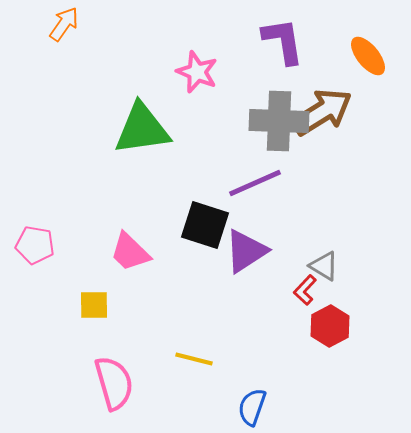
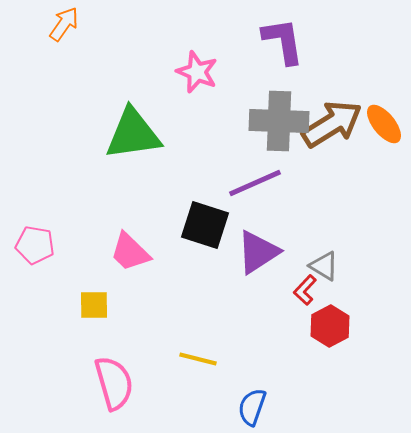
orange ellipse: moved 16 px right, 68 px down
brown arrow: moved 10 px right, 12 px down
green triangle: moved 9 px left, 5 px down
purple triangle: moved 12 px right, 1 px down
yellow line: moved 4 px right
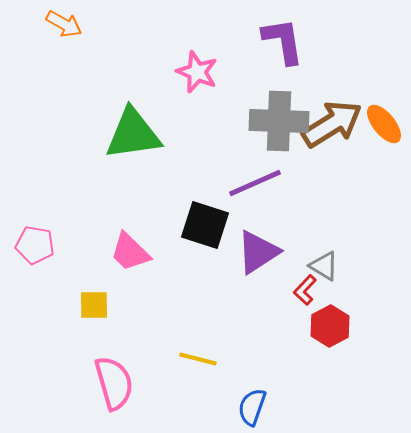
orange arrow: rotated 84 degrees clockwise
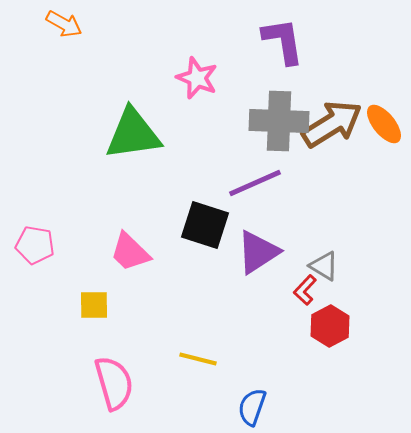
pink star: moved 6 px down
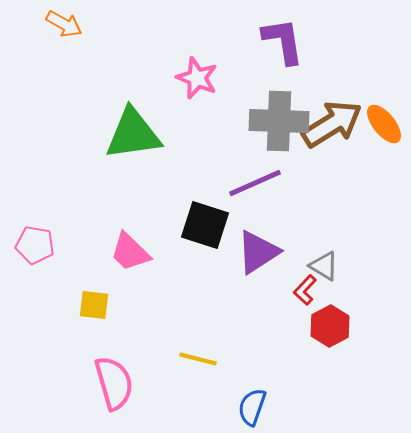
yellow square: rotated 8 degrees clockwise
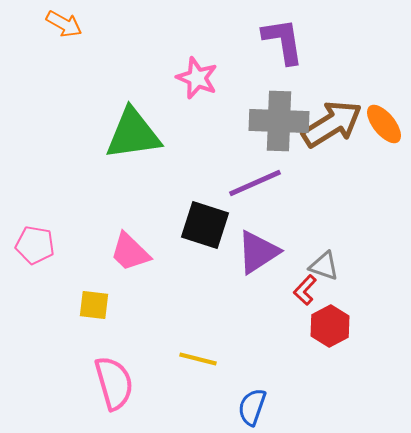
gray triangle: rotated 12 degrees counterclockwise
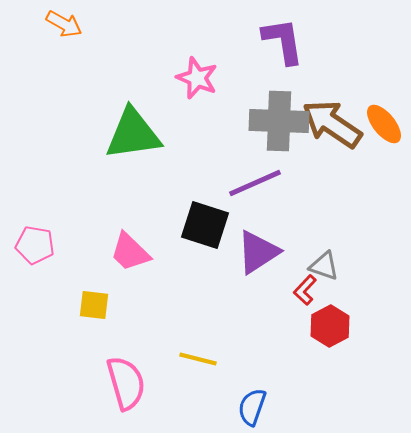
brown arrow: rotated 114 degrees counterclockwise
pink semicircle: moved 12 px right
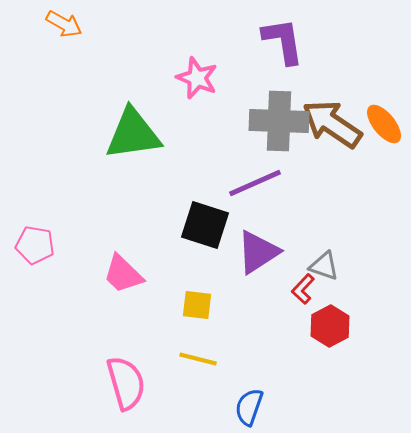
pink trapezoid: moved 7 px left, 22 px down
red L-shape: moved 2 px left, 1 px up
yellow square: moved 103 px right
blue semicircle: moved 3 px left
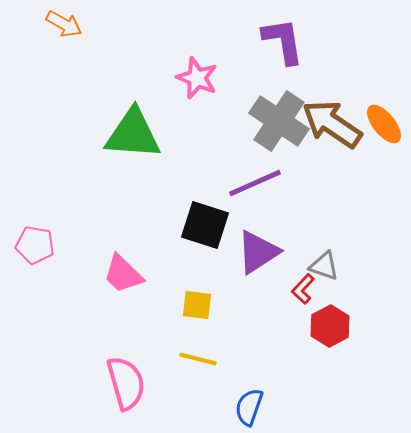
gray cross: rotated 32 degrees clockwise
green triangle: rotated 12 degrees clockwise
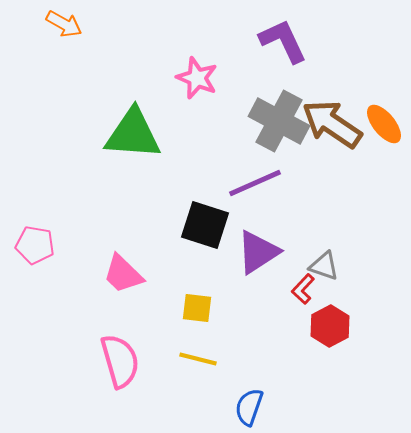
purple L-shape: rotated 16 degrees counterclockwise
gray cross: rotated 6 degrees counterclockwise
yellow square: moved 3 px down
pink semicircle: moved 6 px left, 22 px up
